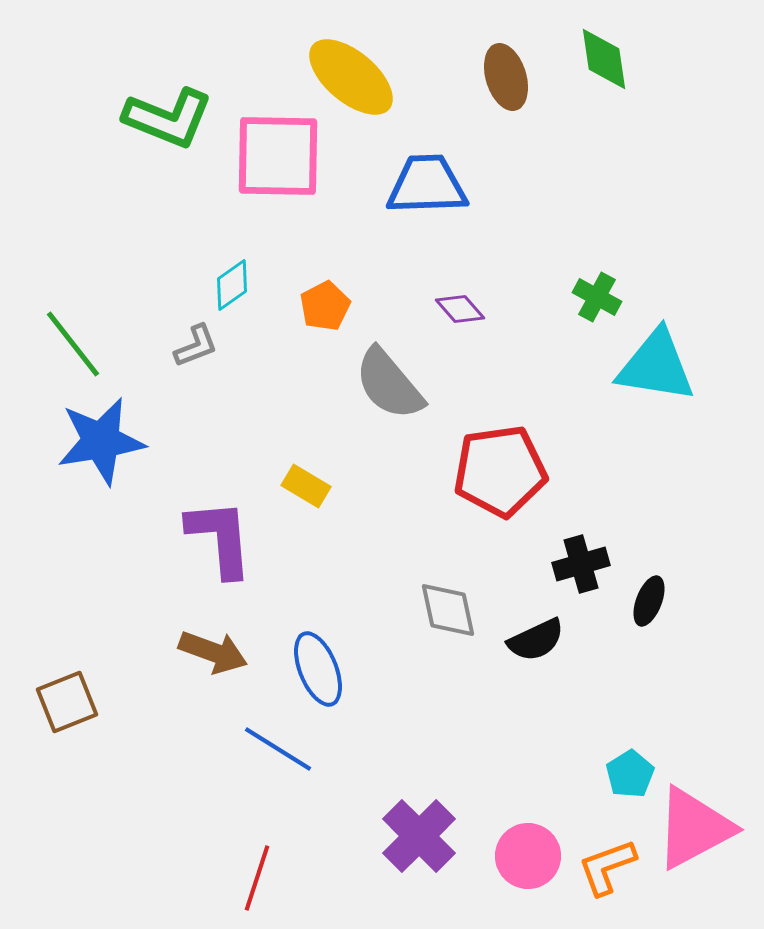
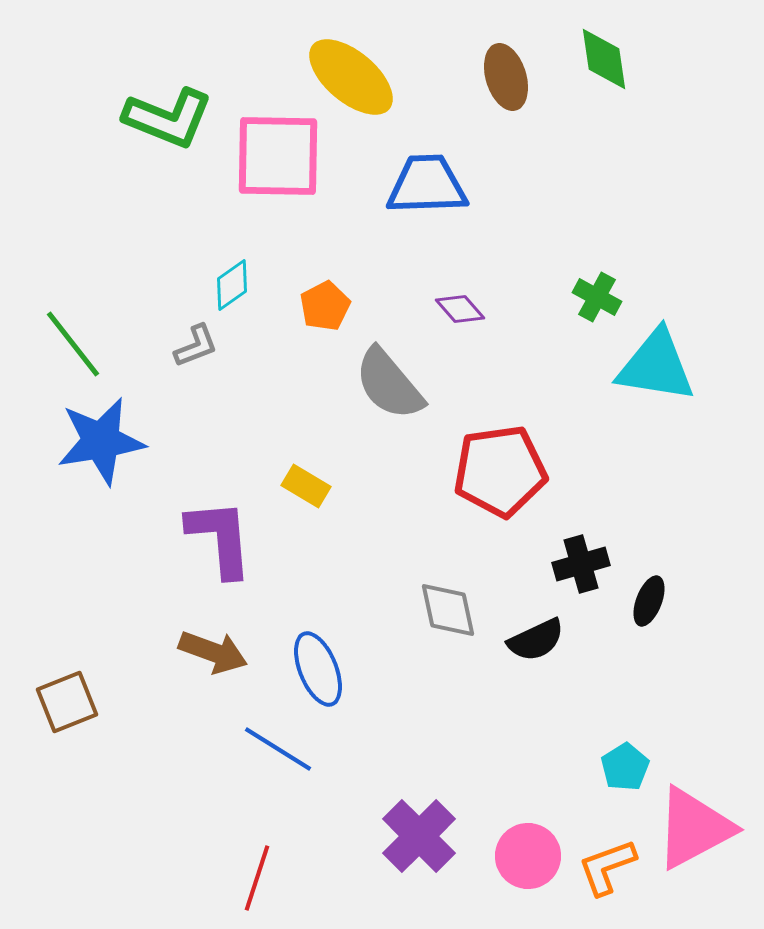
cyan pentagon: moved 5 px left, 7 px up
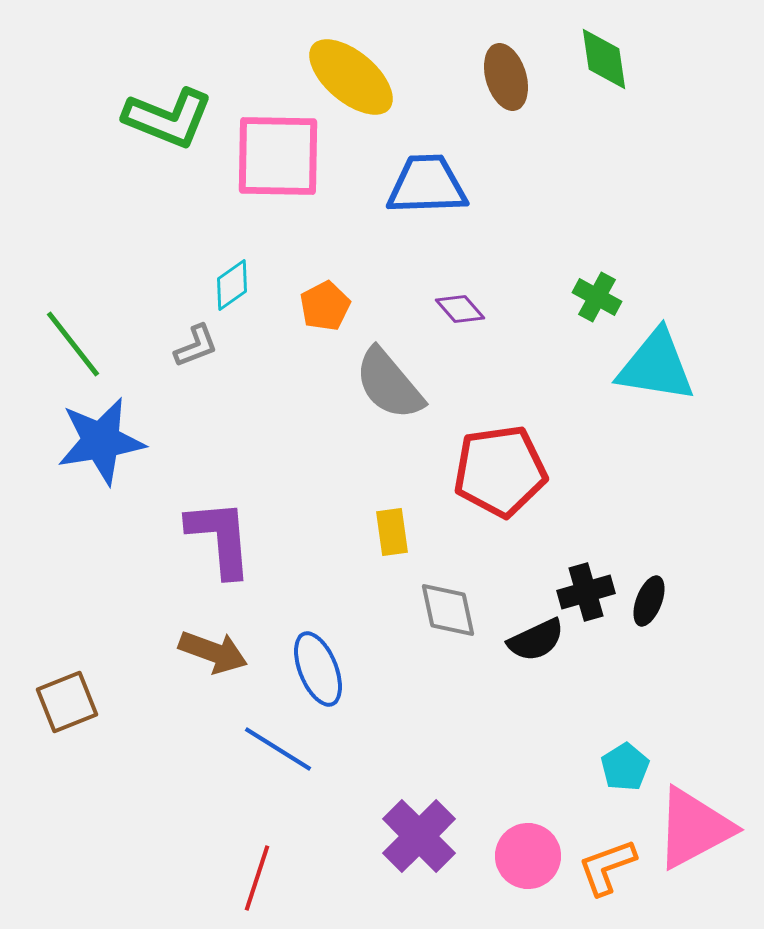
yellow rectangle: moved 86 px right, 46 px down; rotated 51 degrees clockwise
black cross: moved 5 px right, 28 px down
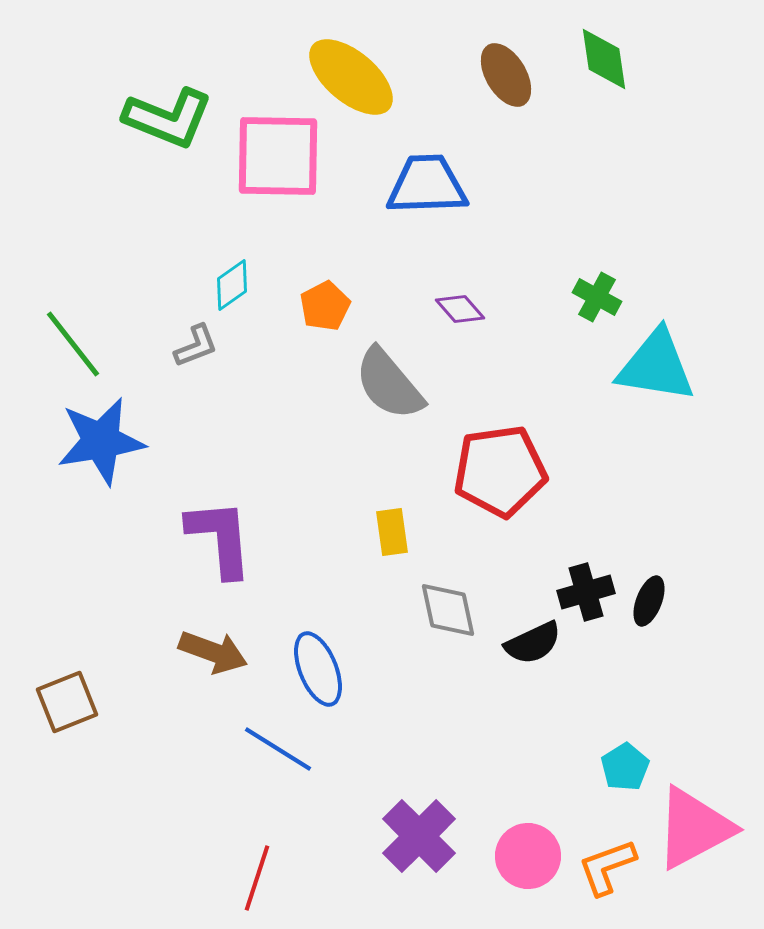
brown ellipse: moved 2 px up; rotated 14 degrees counterclockwise
black semicircle: moved 3 px left, 3 px down
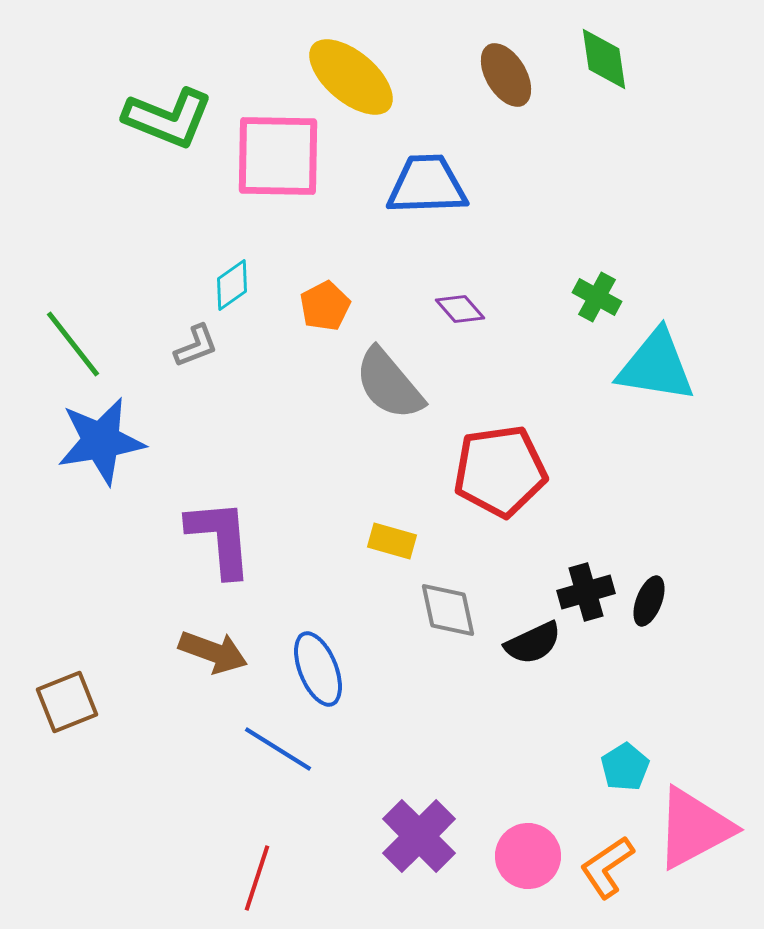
yellow rectangle: moved 9 px down; rotated 66 degrees counterclockwise
orange L-shape: rotated 14 degrees counterclockwise
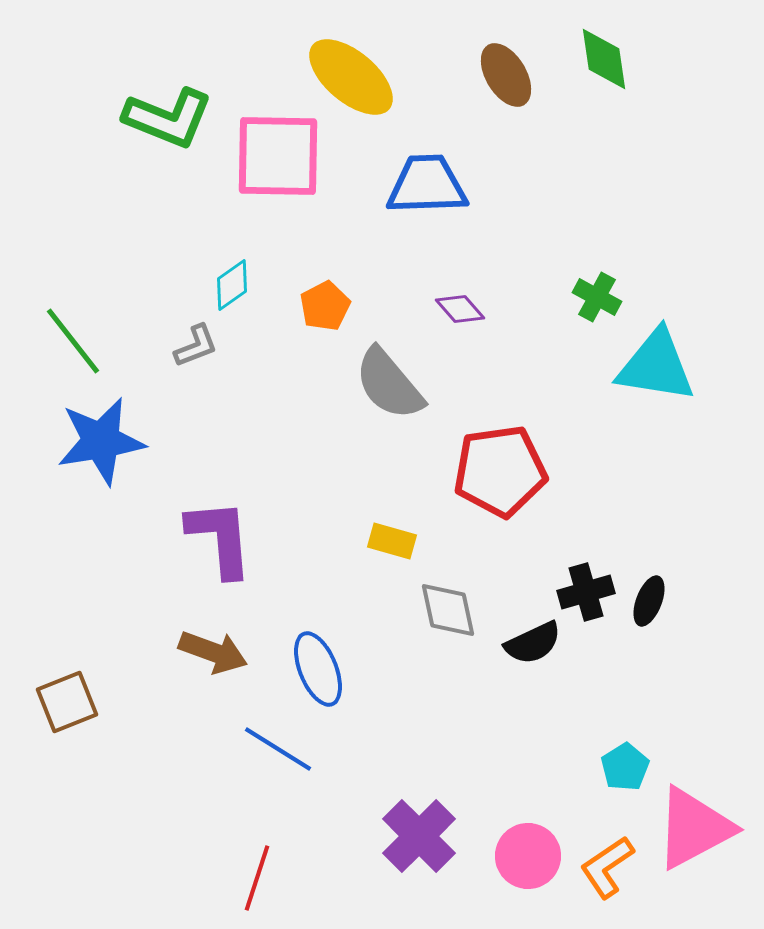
green line: moved 3 px up
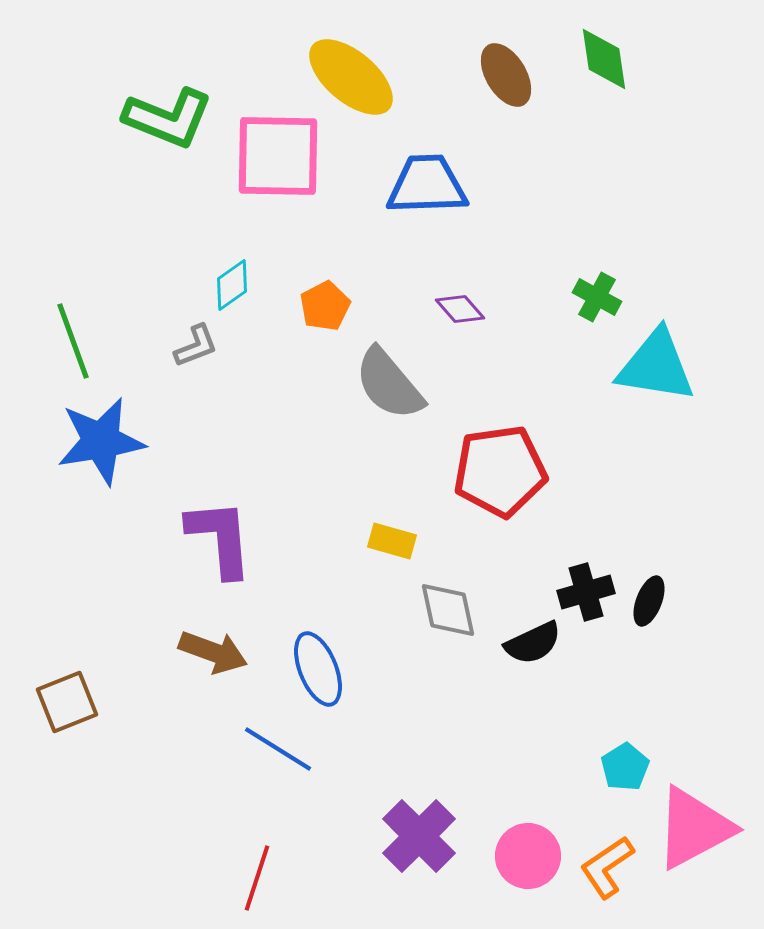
green line: rotated 18 degrees clockwise
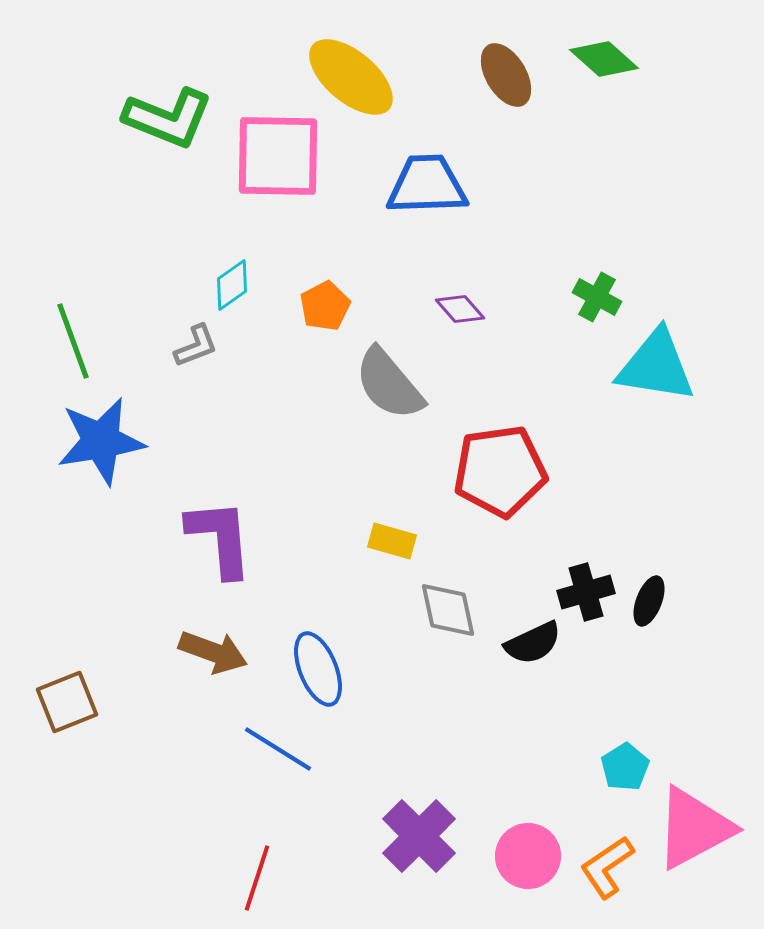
green diamond: rotated 40 degrees counterclockwise
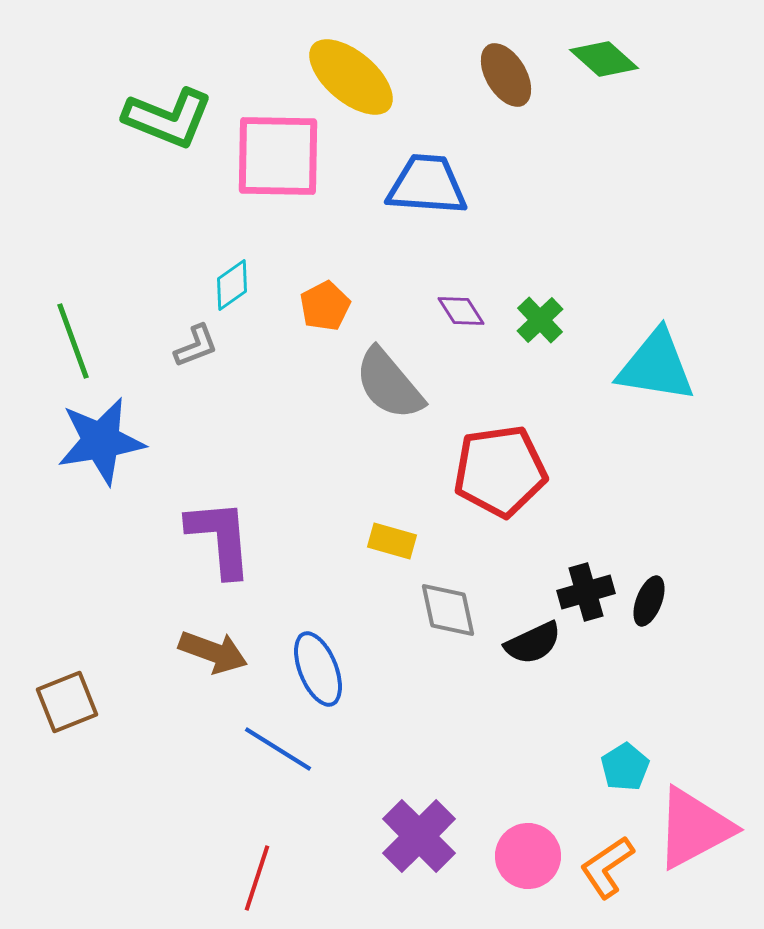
blue trapezoid: rotated 6 degrees clockwise
green cross: moved 57 px left, 23 px down; rotated 18 degrees clockwise
purple diamond: moved 1 px right, 2 px down; rotated 9 degrees clockwise
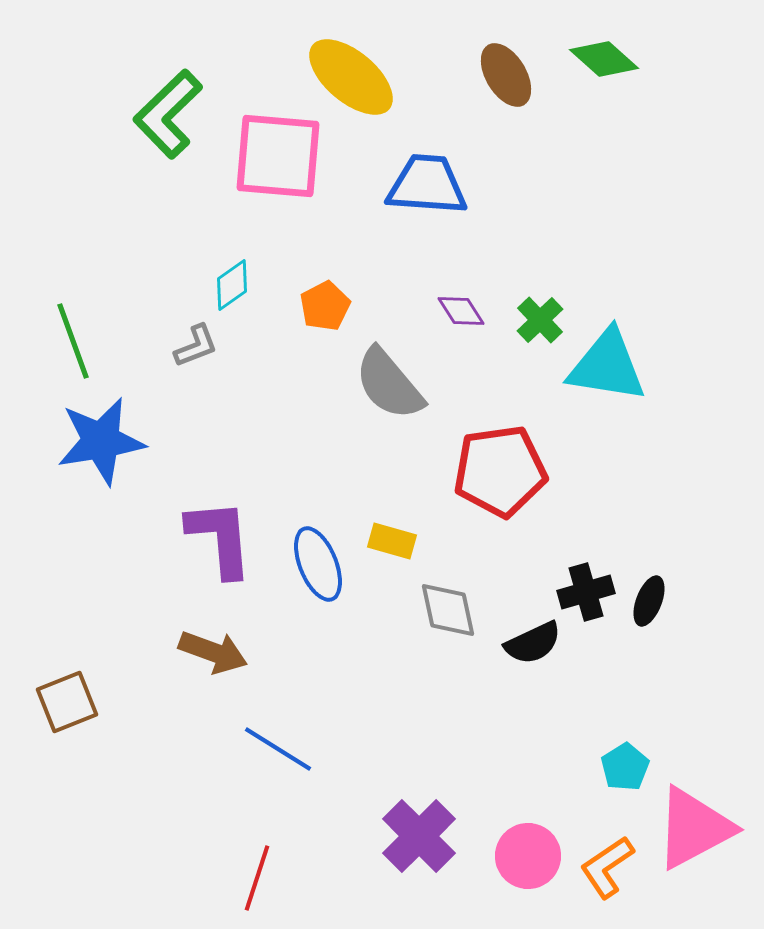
green L-shape: moved 4 px up; rotated 114 degrees clockwise
pink square: rotated 4 degrees clockwise
cyan triangle: moved 49 px left
blue ellipse: moved 105 px up
